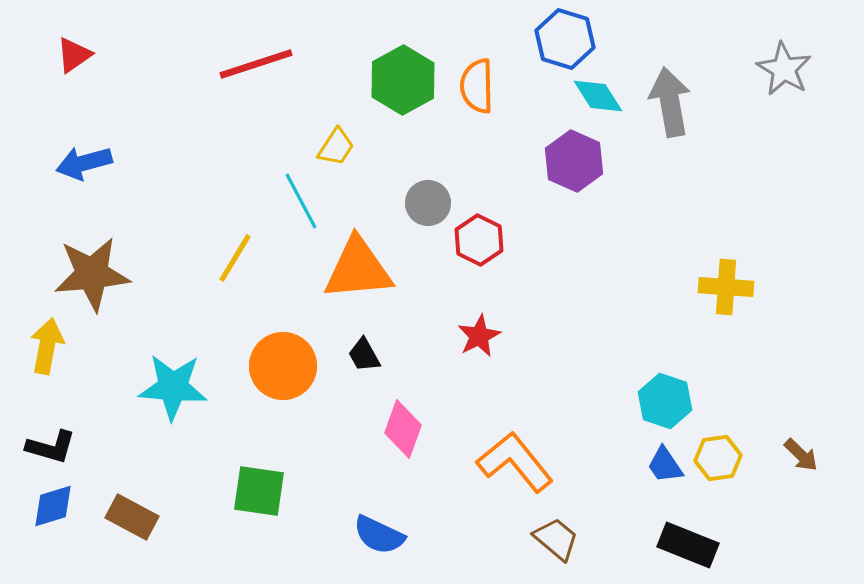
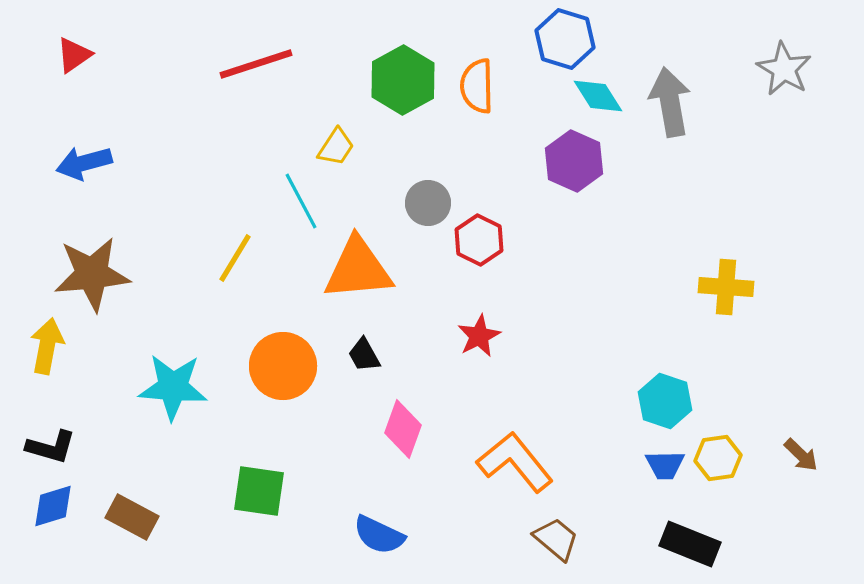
blue trapezoid: rotated 57 degrees counterclockwise
black rectangle: moved 2 px right, 1 px up
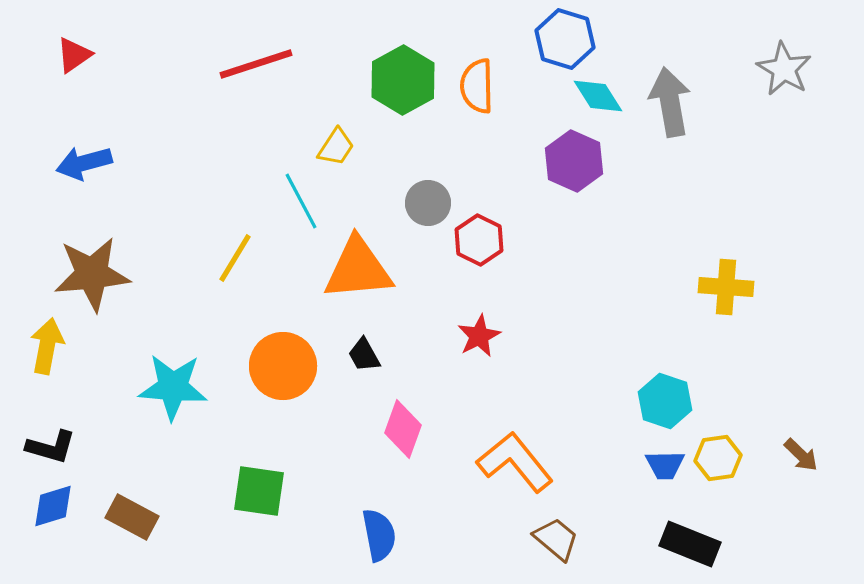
blue semicircle: rotated 126 degrees counterclockwise
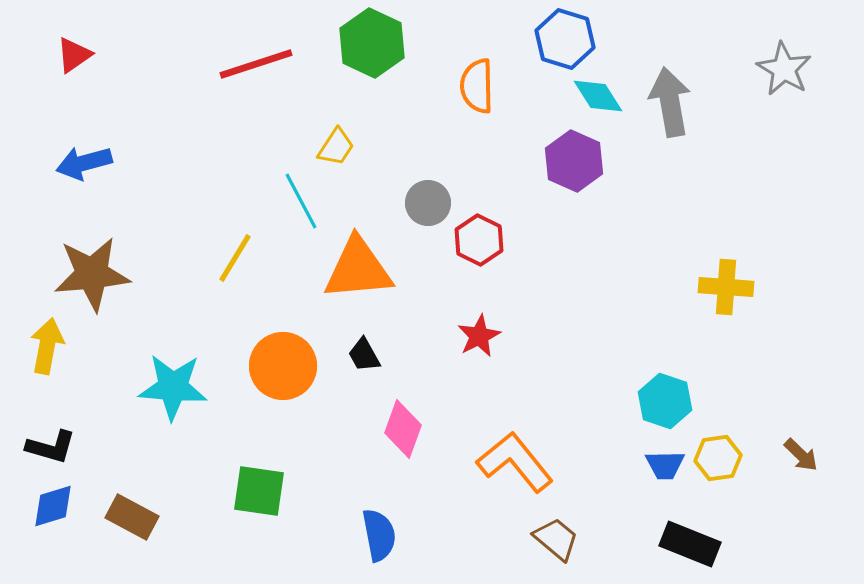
green hexagon: moved 31 px left, 37 px up; rotated 6 degrees counterclockwise
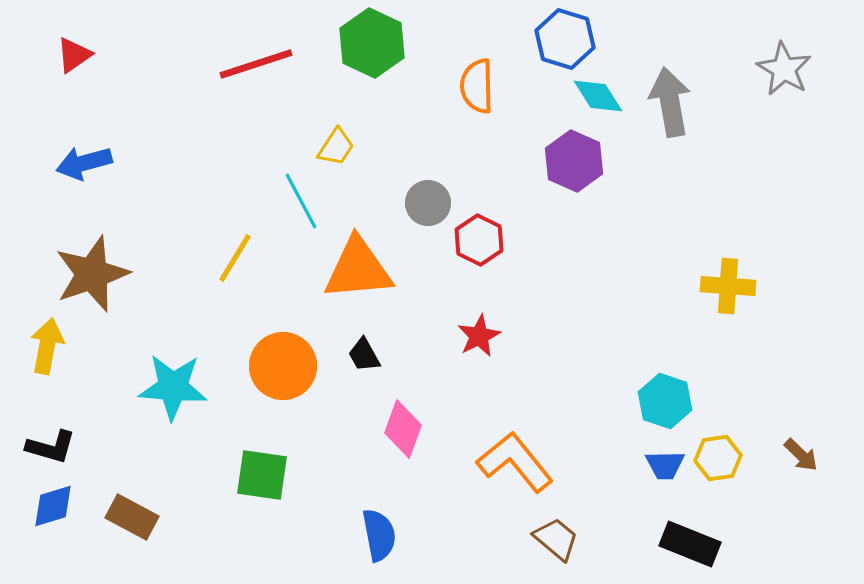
brown star: rotated 14 degrees counterclockwise
yellow cross: moved 2 px right, 1 px up
green square: moved 3 px right, 16 px up
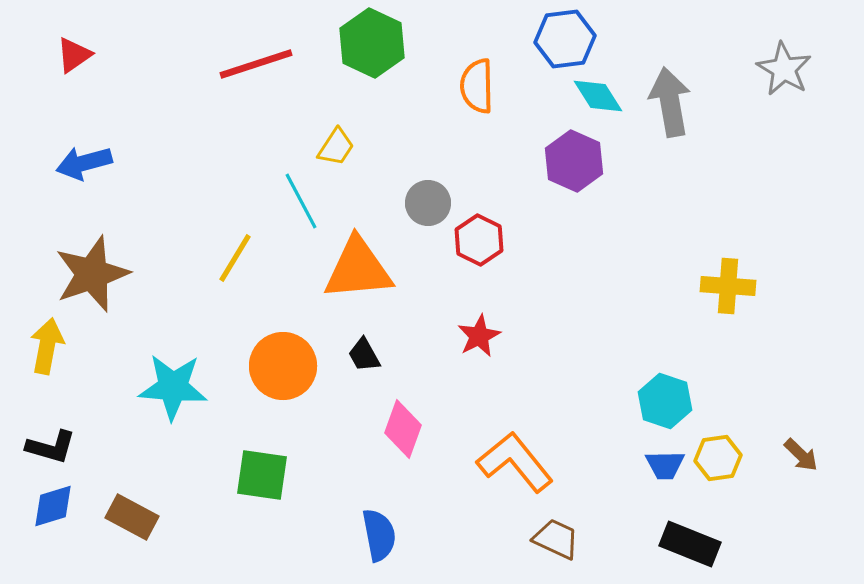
blue hexagon: rotated 24 degrees counterclockwise
brown trapezoid: rotated 15 degrees counterclockwise
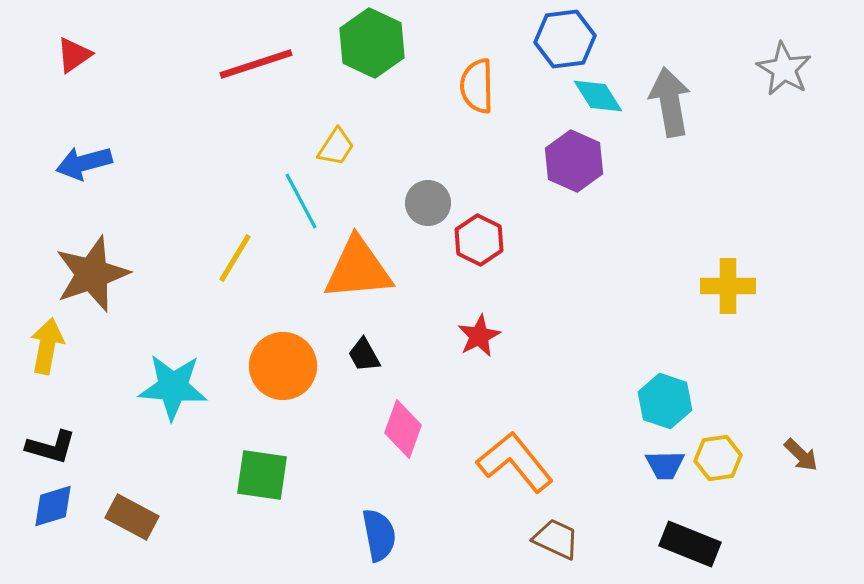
yellow cross: rotated 4 degrees counterclockwise
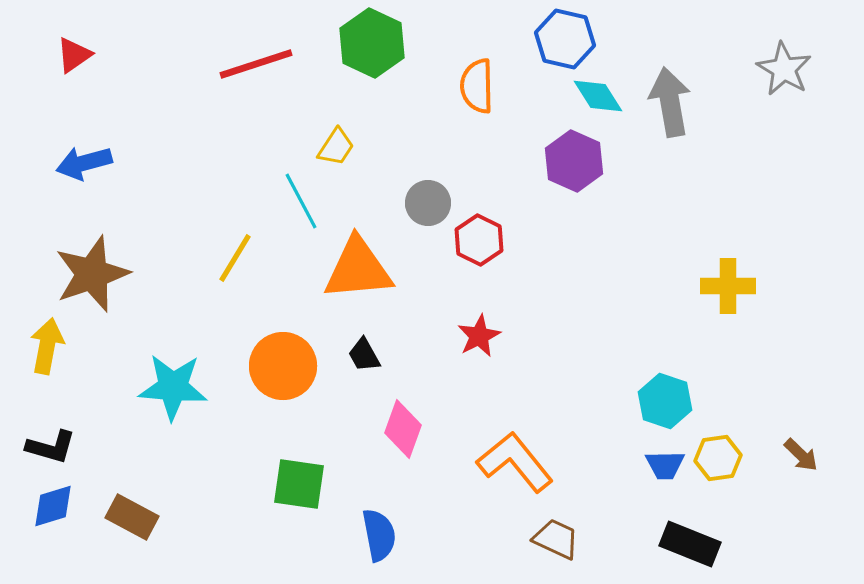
blue hexagon: rotated 20 degrees clockwise
green square: moved 37 px right, 9 px down
